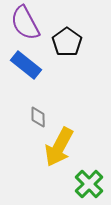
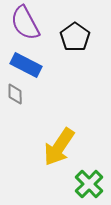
black pentagon: moved 8 px right, 5 px up
blue rectangle: rotated 12 degrees counterclockwise
gray diamond: moved 23 px left, 23 px up
yellow arrow: rotated 6 degrees clockwise
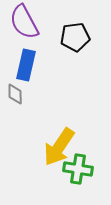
purple semicircle: moved 1 px left, 1 px up
black pentagon: rotated 28 degrees clockwise
blue rectangle: rotated 76 degrees clockwise
green cross: moved 11 px left, 15 px up; rotated 36 degrees counterclockwise
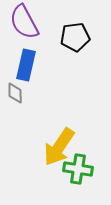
gray diamond: moved 1 px up
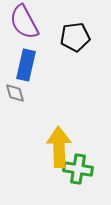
gray diamond: rotated 15 degrees counterclockwise
yellow arrow: rotated 144 degrees clockwise
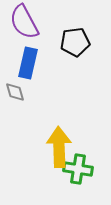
black pentagon: moved 5 px down
blue rectangle: moved 2 px right, 2 px up
gray diamond: moved 1 px up
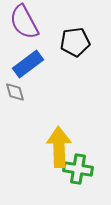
blue rectangle: moved 1 px down; rotated 40 degrees clockwise
